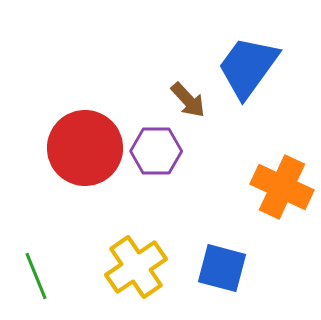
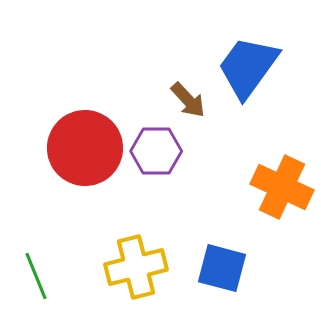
yellow cross: rotated 20 degrees clockwise
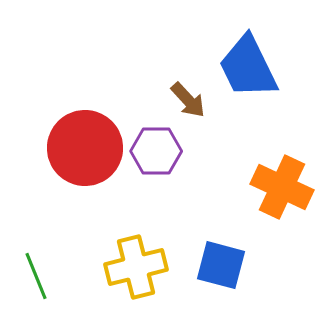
blue trapezoid: rotated 62 degrees counterclockwise
blue square: moved 1 px left, 3 px up
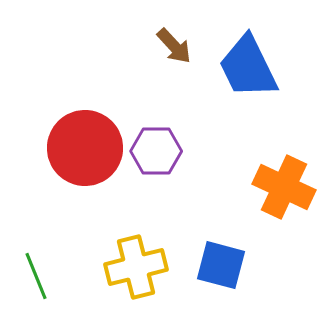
brown arrow: moved 14 px left, 54 px up
orange cross: moved 2 px right
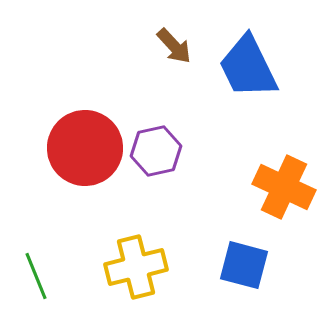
purple hexagon: rotated 12 degrees counterclockwise
blue square: moved 23 px right
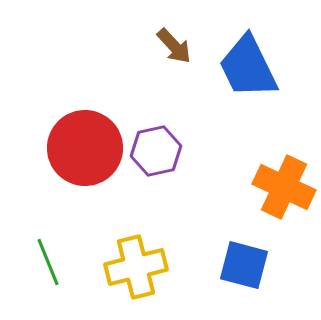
green line: moved 12 px right, 14 px up
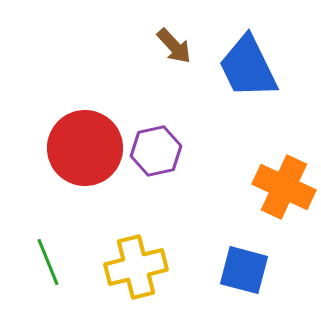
blue square: moved 5 px down
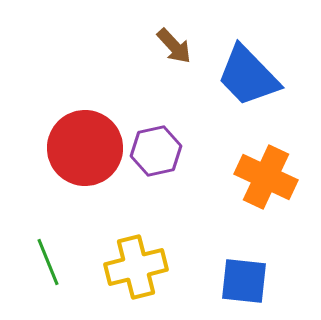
blue trapezoid: moved 9 px down; rotated 18 degrees counterclockwise
orange cross: moved 18 px left, 10 px up
blue square: moved 11 px down; rotated 9 degrees counterclockwise
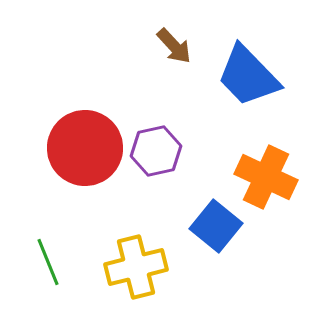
blue square: moved 28 px left, 55 px up; rotated 33 degrees clockwise
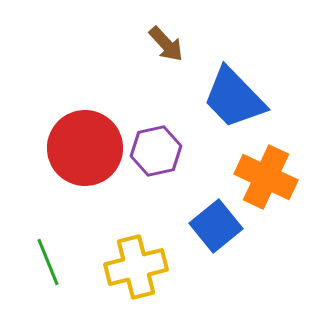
brown arrow: moved 8 px left, 2 px up
blue trapezoid: moved 14 px left, 22 px down
blue square: rotated 12 degrees clockwise
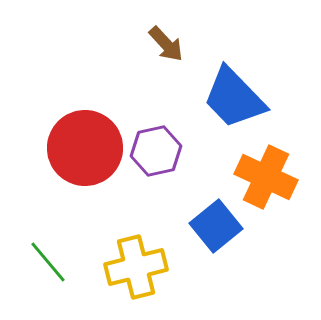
green line: rotated 18 degrees counterclockwise
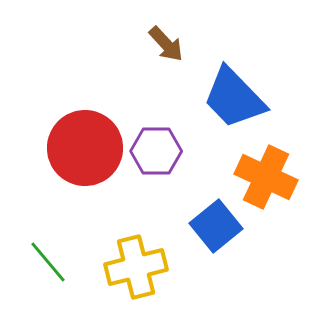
purple hexagon: rotated 12 degrees clockwise
